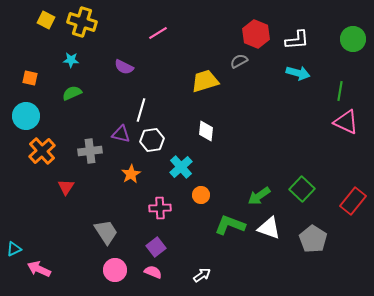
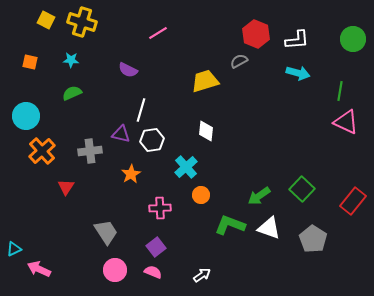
purple semicircle: moved 4 px right, 3 px down
orange square: moved 16 px up
cyan cross: moved 5 px right
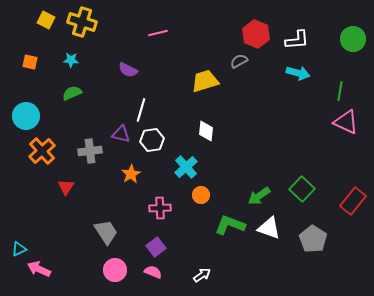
pink line: rotated 18 degrees clockwise
cyan triangle: moved 5 px right
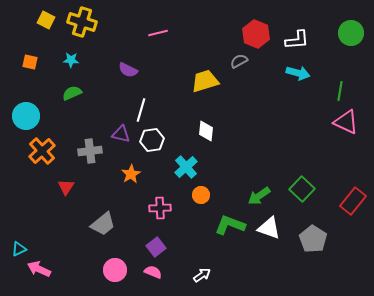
green circle: moved 2 px left, 6 px up
gray trapezoid: moved 3 px left, 8 px up; rotated 84 degrees clockwise
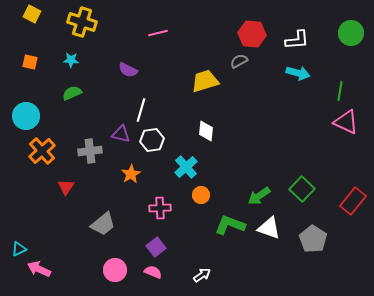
yellow square: moved 14 px left, 6 px up
red hexagon: moved 4 px left; rotated 16 degrees counterclockwise
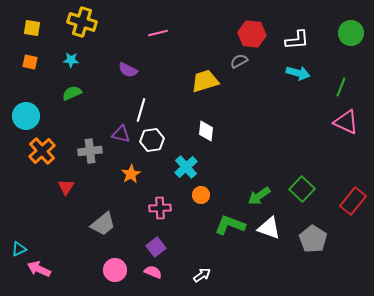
yellow square: moved 14 px down; rotated 18 degrees counterclockwise
green line: moved 1 px right, 4 px up; rotated 12 degrees clockwise
